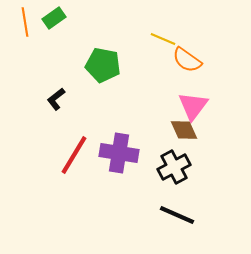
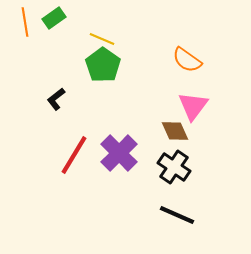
yellow line: moved 61 px left
green pentagon: rotated 24 degrees clockwise
brown diamond: moved 9 px left, 1 px down
purple cross: rotated 36 degrees clockwise
black cross: rotated 28 degrees counterclockwise
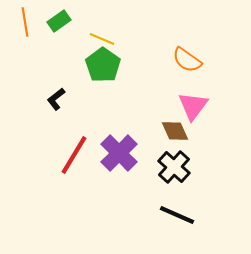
green rectangle: moved 5 px right, 3 px down
black cross: rotated 8 degrees clockwise
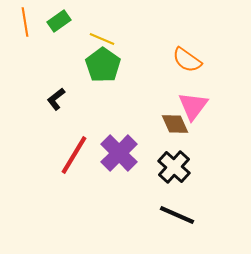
brown diamond: moved 7 px up
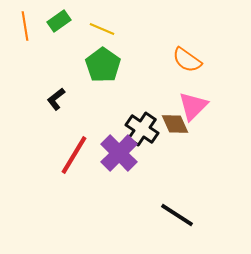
orange line: moved 4 px down
yellow line: moved 10 px up
pink triangle: rotated 8 degrees clockwise
black cross: moved 32 px left, 38 px up; rotated 8 degrees counterclockwise
black line: rotated 9 degrees clockwise
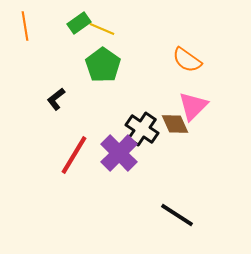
green rectangle: moved 20 px right, 2 px down
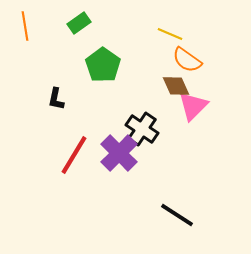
yellow line: moved 68 px right, 5 px down
black L-shape: rotated 40 degrees counterclockwise
brown diamond: moved 1 px right, 38 px up
